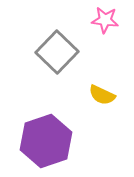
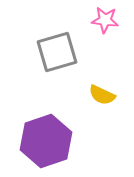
gray square: rotated 30 degrees clockwise
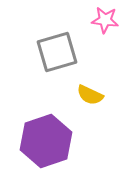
yellow semicircle: moved 12 px left
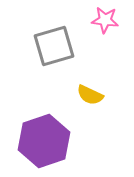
gray square: moved 3 px left, 6 px up
purple hexagon: moved 2 px left
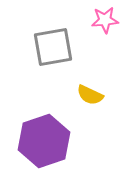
pink star: rotated 12 degrees counterclockwise
gray square: moved 1 px left, 1 px down; rotated 6 degrees clockwise
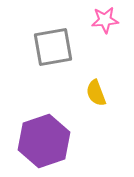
yellow semicircle: moved 6 px right, 2 px up; rotated 44 degrees clockwise
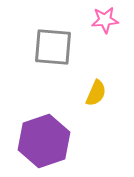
gray square: rotated 15 degrees clockwise
yellow semicircle: rotated 136 degrees counterclockwise
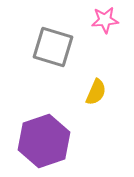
gray square: rotated 12 degrees clockwise
yellow semicircle: moved 1 px up
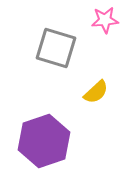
gray square: moved 3 px right, 1 px down
yellow semicircle: rotated 24 degrees clockwise
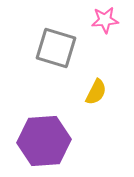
yellow semicircle: rotated 20 degrees counterclockwise
purple hexagon: rotated 15 degrees clockwise
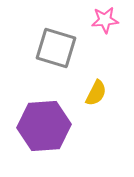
yellow semicircle: moved 1 px down
purple hexagon: moved 15 px up
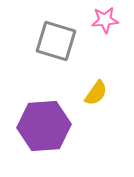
gray square: moved 7 px up
yellow semicircle: rotated 8 degrees clockwise
